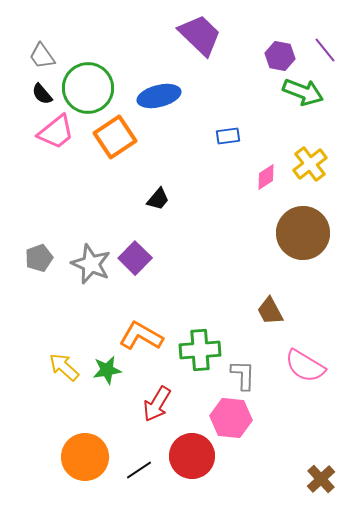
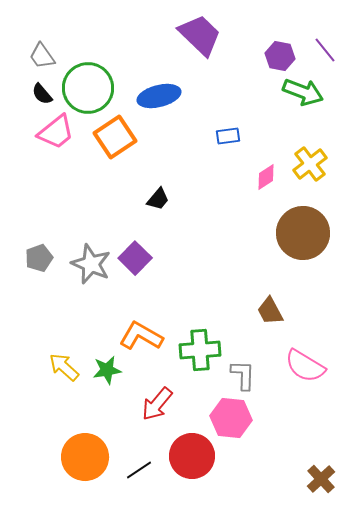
red arrow: rotated 9 degrees clockwise
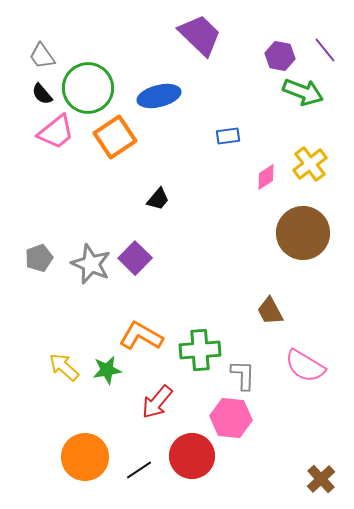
red arrow: moved 2 px up
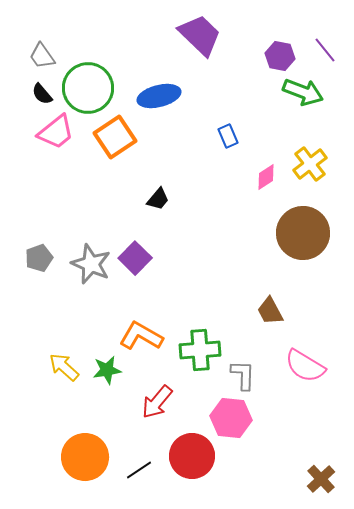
blue rectangle: rotated 75 degrees clockwise
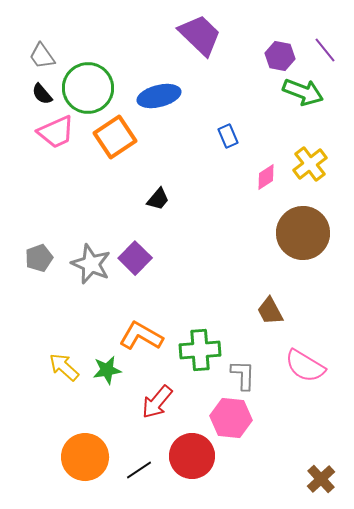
pink trapezoid: rotated 15 degrees clockwise
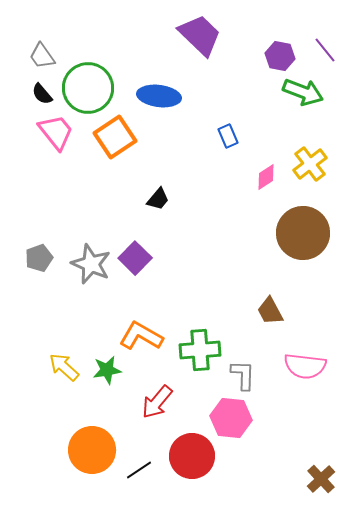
blue ellipse: rotated 21 degrees clockwise
pink trapezoid: rotated 105 degrees counterclockwise
pink semicircle: rotated 24 degrees counterclockwise
orange circle: moved 7 px right, 7 px up
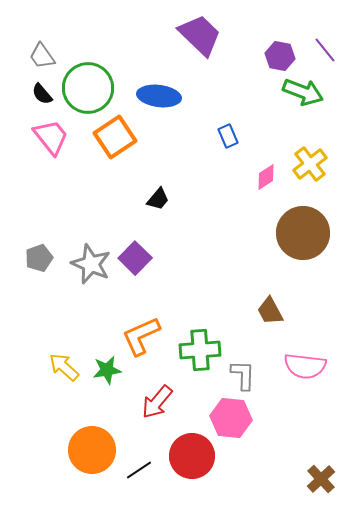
pink trapezoid: moved 5 px left, 5 px down
orange L-shape: rotated 54 degrees counterclockwise
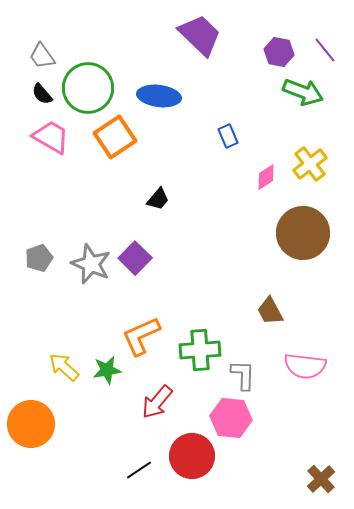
purple hexagon: moved 1 px left, 4 px up
pink trapezoid: rotated 21 degrees counterclockwise
orange circle: moved 61 px left, 26 px up
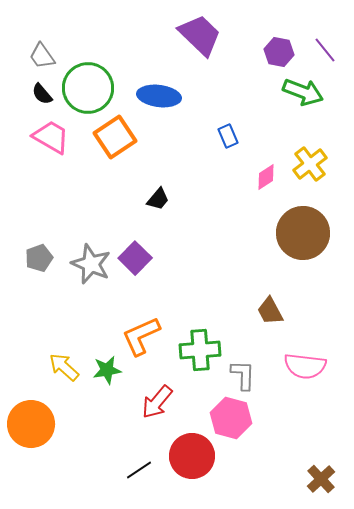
pink hexagon: rotated 9 degrees clockwise
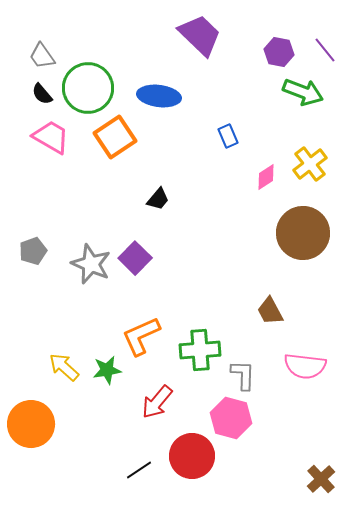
gray pentagon: moved 6 px left, 7 px up
